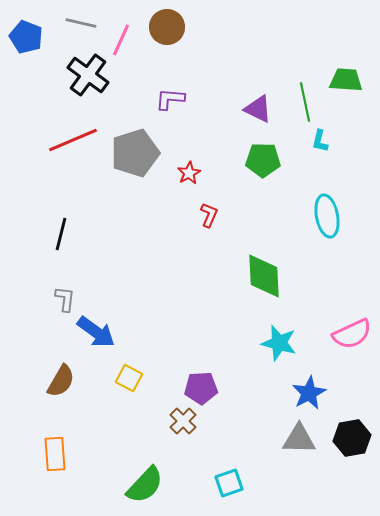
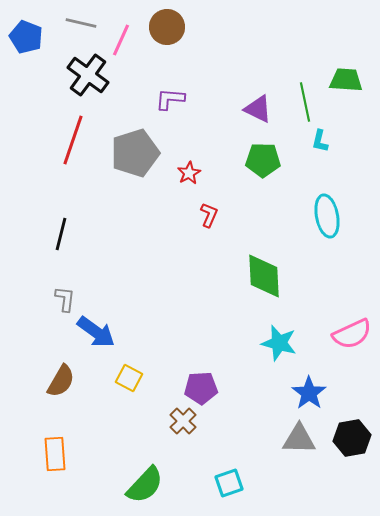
red line: rotated 48 degrees counterclockwise
blue star: rotated 8 degrees counterclockwise
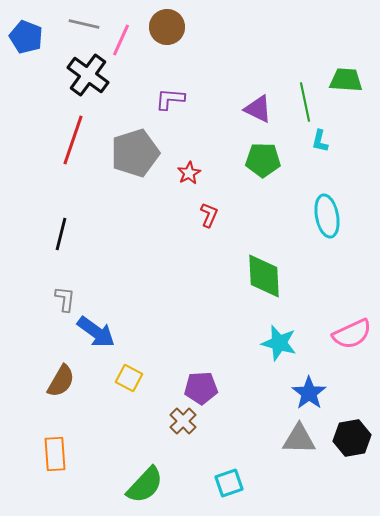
gray line: moved 3 px right, 1 px down
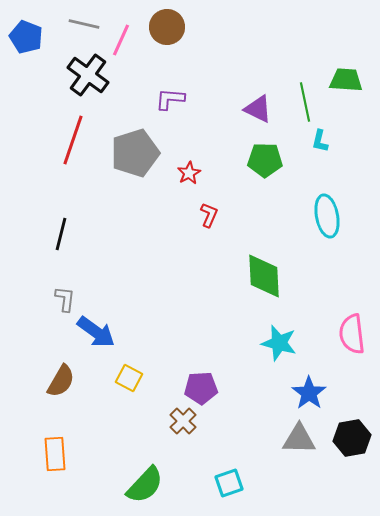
green pentagon: moved 2 px right
pink semicircle: rotated 108 degrees clockwise
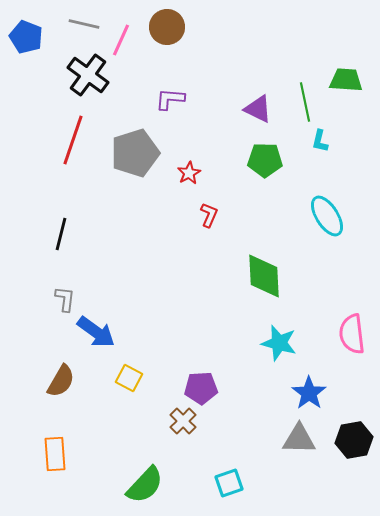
cyan ellipse: rotated 21 degrees counterclockwise
black hexagon: moved 2 px right, 2 px down
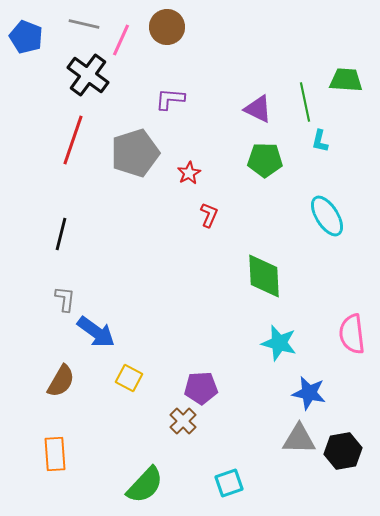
blue star: rotated 24 degrees counterclockwise
black hexagon: moved 11 px left, 11 px down
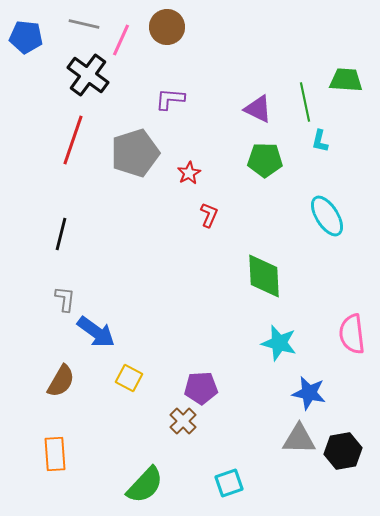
blue pentagon: rotated 16 degrees counterclockwise
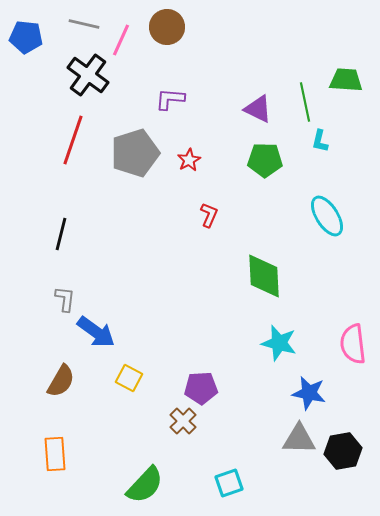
red star: moved 13 px up
pink semicircle: moved 1 px right, 10 px down
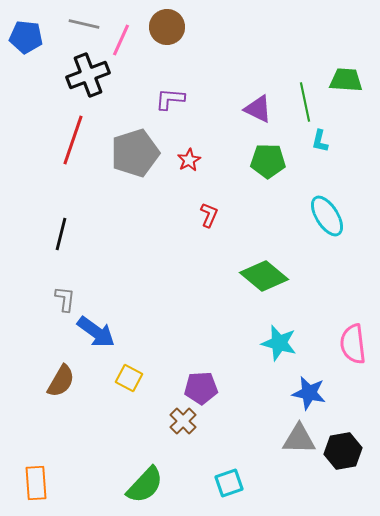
black cross: rotated 33 degrees clockwise
green pentagon: moved 3 px right, 1 px down
green diamond: rotated 48 degrees counterclockwise
orange rectangle: moved 19 px left, 29 px down
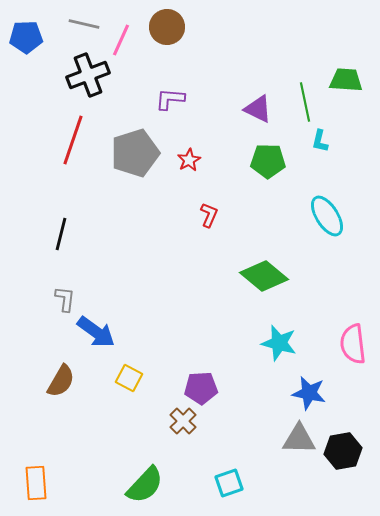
blue pentagon: rotated 8 degrees counterclockwise
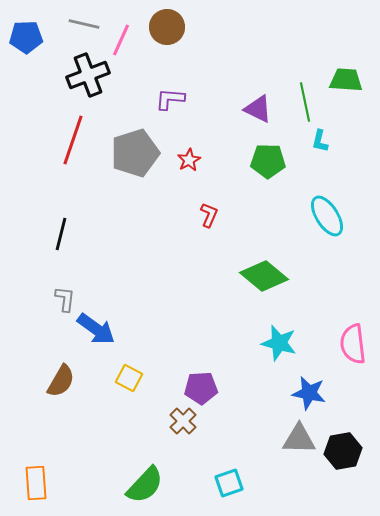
blue arrow: moved 3 px up
